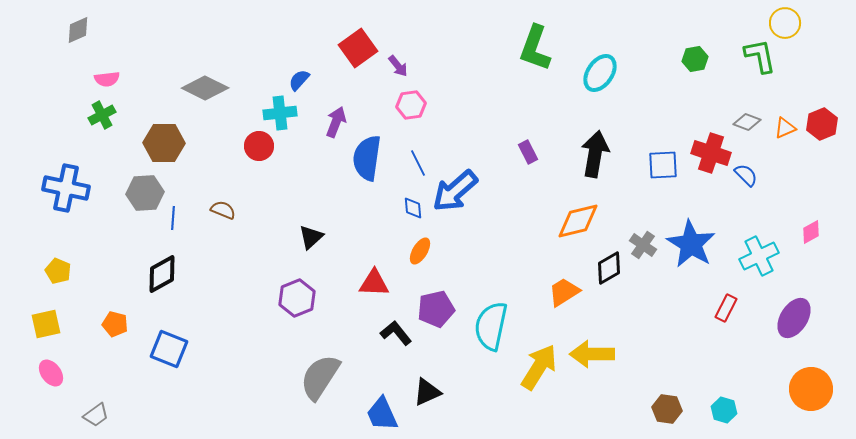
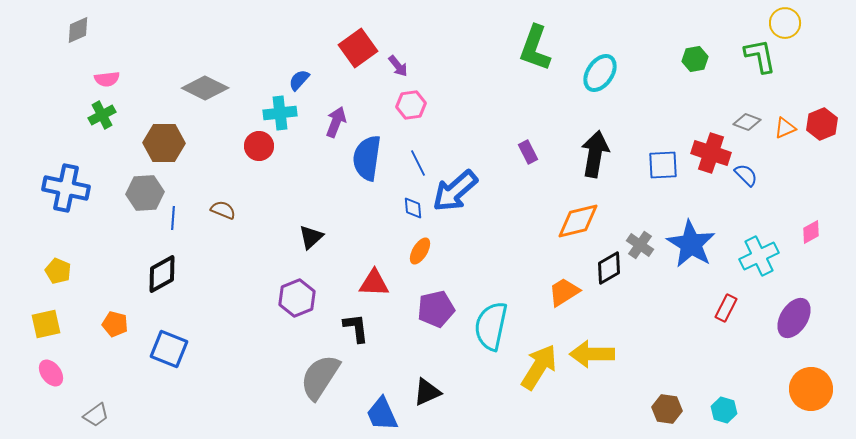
gray cross at (643, 245): moved 3 px left
black L-shape at (396, 333): moved 40 px left, 5 px up; rotated 32 degrees clockwise
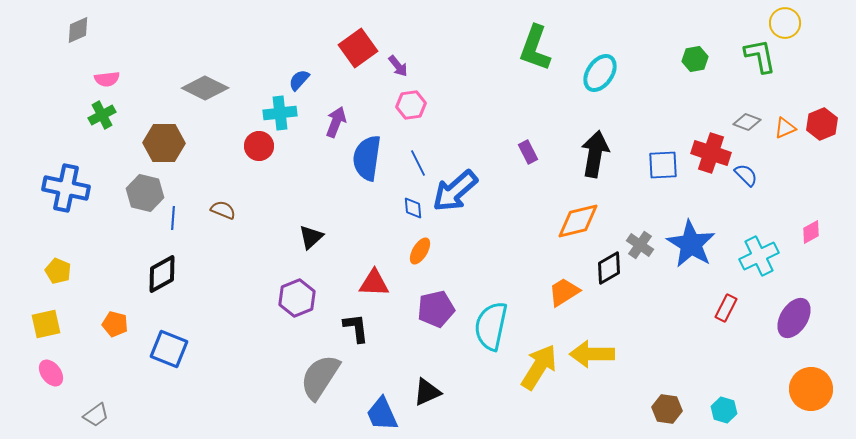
gray hexagon at (145, 193): rotated 18 degrees clockwise
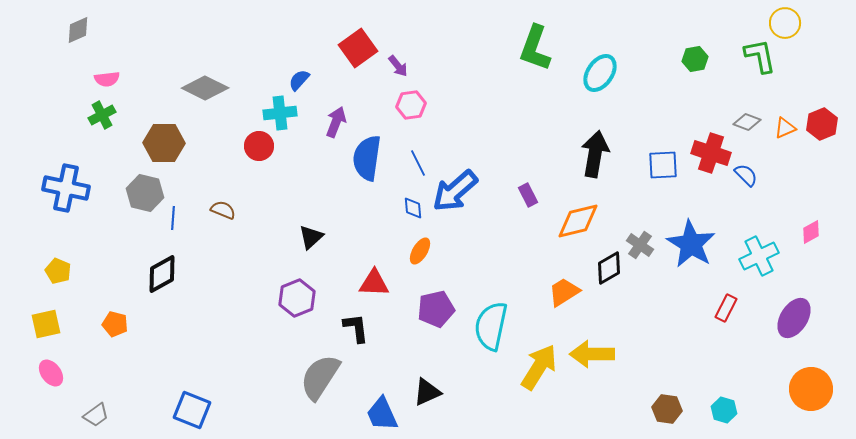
purple rectangle at (528, 152): moved 43 px down
blue square at (169, 349): moved 23 px right, 61 px down
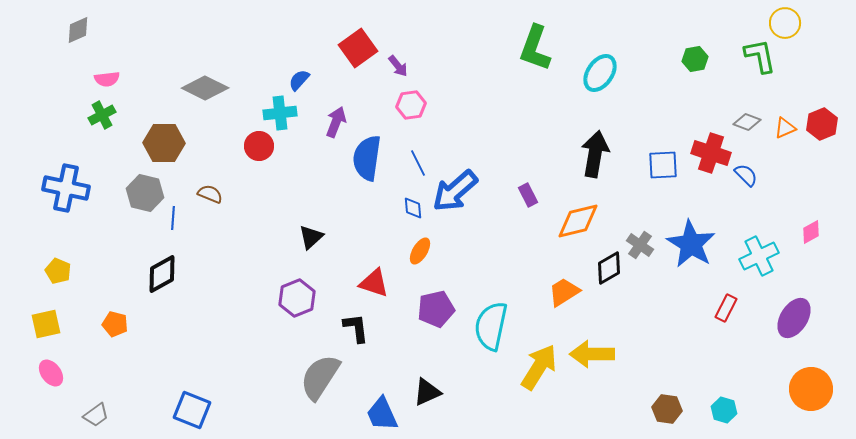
brown semicircle at (223, 210): moved 13 px left, 16 px up
red triangle at (374, 283): rotated 16 degrees clockwise
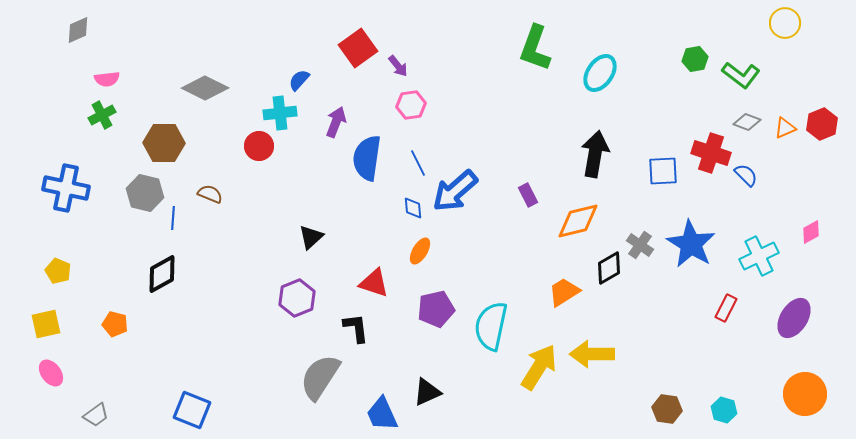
green L-shape at (760, 56): moved 19 px left, 19 px down; rotated 138 degrees clockwise
blue square at (663, 165): moved 6 px down
orange circle at (811, 389): moved 6 px left, 5 px down
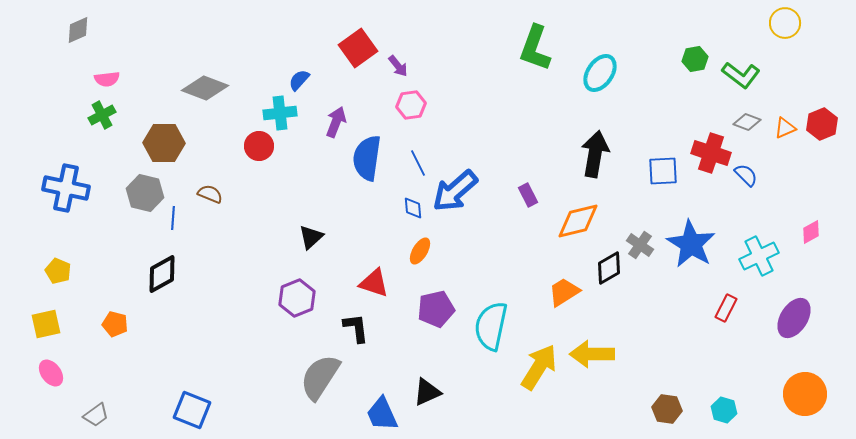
gray diamond at (205, 88): rotated 6 degrees counterclockwise
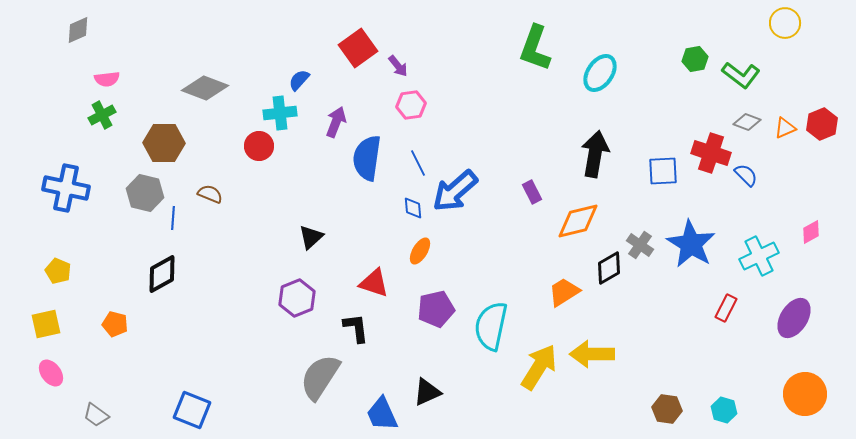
purple rectangle at (528, 195): moved 4 px right, 3 px up
gray trapezoid at (96, 415): rotated 72 degrees clockwise
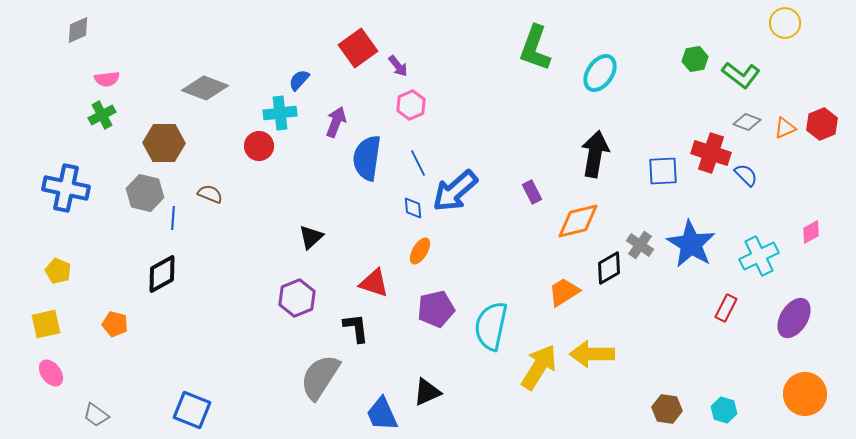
pink hexagon at (411, 105): rotated 16 degrees counterclockwise
